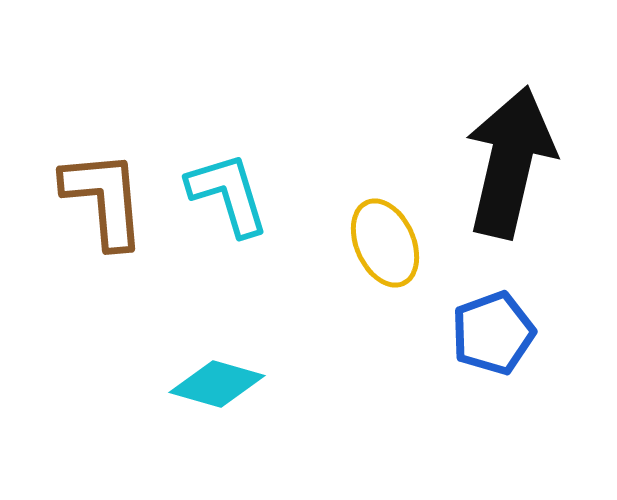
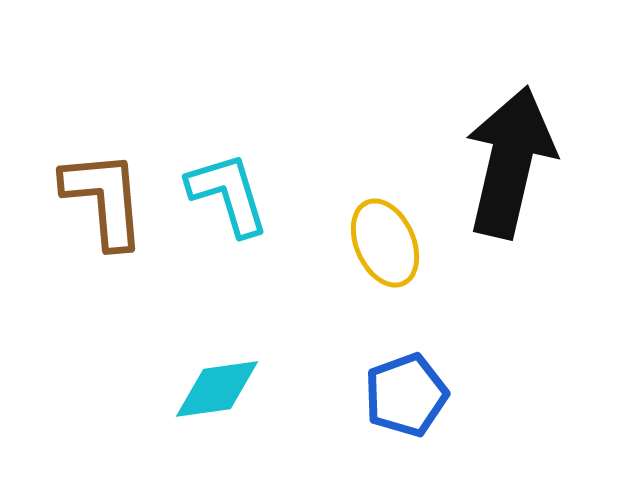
blue pentagon: moved 87 px left, 62 px down
cyan diamond: moved 5 px down; rotated 24 degrees counterclockwise
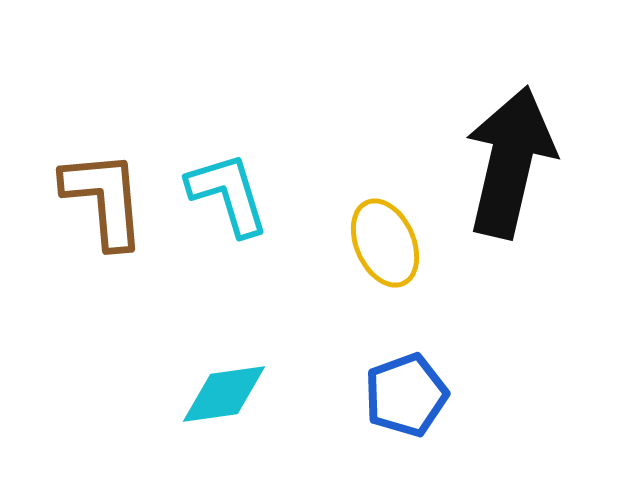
cyan diamond: moved 7 px right, 5 px down
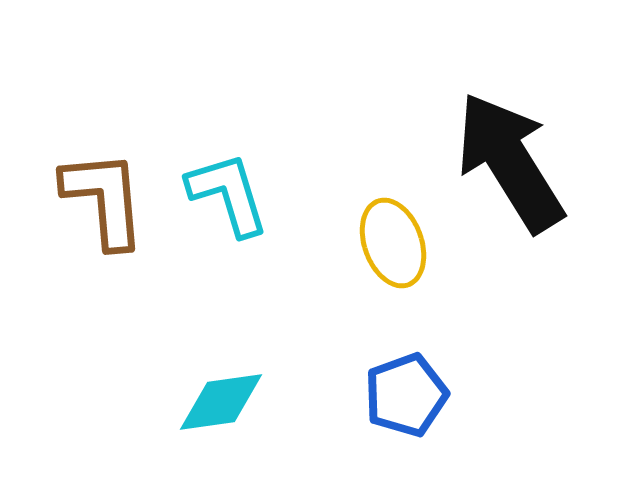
black arrow: rotated 45 degrees counterclockwise
yellow ellipse: moved 8 px right; rotated 4 degrees clockwise
cyan diamond: moved 3 px left, 8 px down
